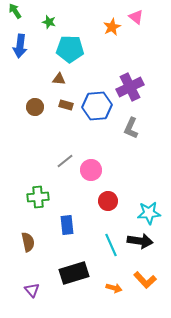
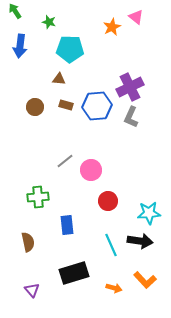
gray L-shape: moved 11 px up
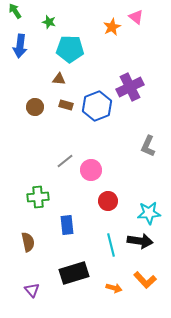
blue hexagon: rotated 16 degrees counterclockwise
gray L-shape: moved 17 px right, 29 px down
cyan line: rotated 10 degrees clockwise
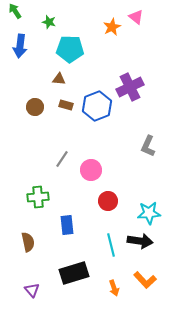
gray line: moved 3 px left, 2 px up; rotated 18 degrees counterclockwise
orange arrow: rotated 56 degrees clockwise
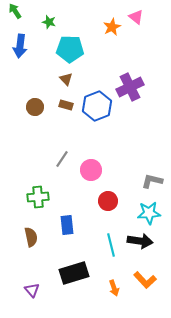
brown triangle: moved 7 px right; rotated 40 degrees clockwise
gray L-shape: moved 4 px right, 35 px down; rotated 80 degrees clockwise
brown semicircle: moved 3 px right, 5 px up
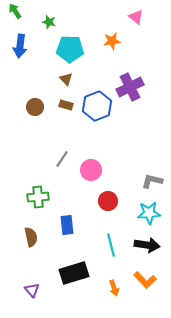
orange star: moved 14 px down; rotated 18 degrees clockwise
black arrow: moved 7 px right, 4 px down
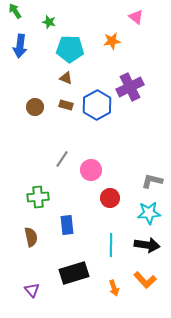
brown triangle: moved 1 px up; rotated 24 degrees counterclockwise
blue hexagon: moved 1 px up; rotated 8 degrees counterclockwise
red circle: moved 2 px right, 3 px up
cyan line: rotated 15 degrees clockwise
